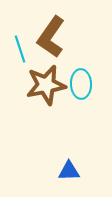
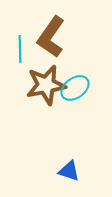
cyan line: rotated 16 degrees clockwise
cyan ellipse: moved 6 px left, 4 px down; rotated 56 degrees clockwise
blue triangle: rotated 20 degrees clockwise
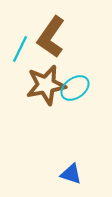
cyan line: rotated 28 degrees clockwise
blue triangle: moved 2 px right, 3 px down
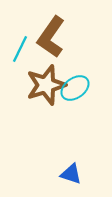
brown star: rotated 6 degrees counterclockwise
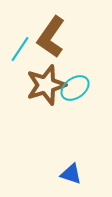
cyan line: rotated 8 degrees clockwise
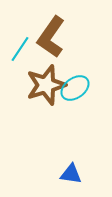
blue triangle: rotated 10 degrees counterclockwise
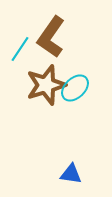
cyan ellipse: rotated 8 degrees counterclockwise
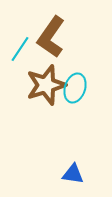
cyan ellipse: rotated 28 degrees counterclockwise
blue triangle: moved 2 px right
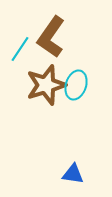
cyan ellipse: moved 1 px right, 3 px up
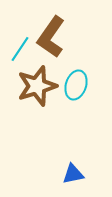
brown star: moved 9 px left, 1 px down
blue triangle: rotated 20 degrees counterclockwise
